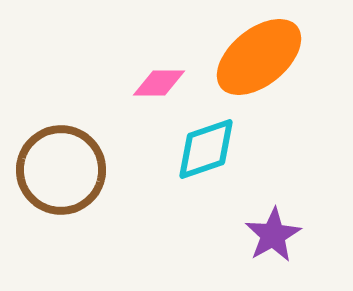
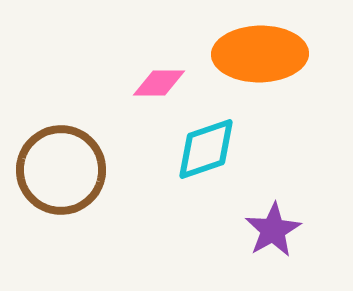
orange ellipse: moved 1 px right, 3 px up; rotated 38 degrees clockwise
purple star: moved 5 px up
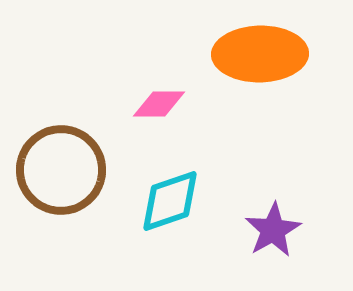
pink diamond: moved 21 px down
cyan diamond: moved 36 px left, 52 px down
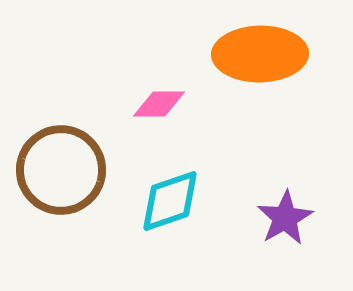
purple star: moved 12 px right, 12 px up
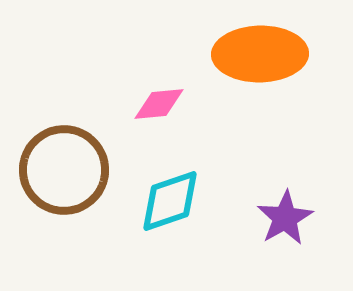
pink diamond: rotated 6 degrees counterclockwise
brown circle: moved 3 px right
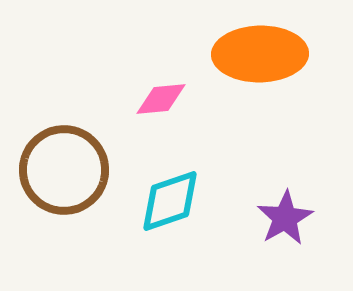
pink diamond: moved 2 px right, 5 px up
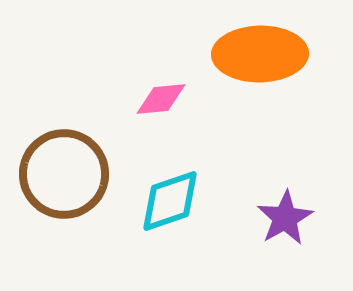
brown circle: moved 4 px down
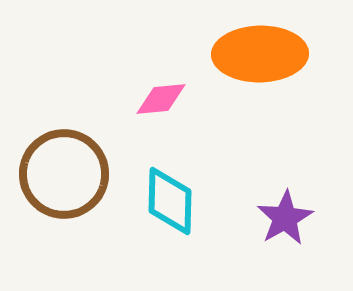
cyan diamond: rotated 70 degrees counterclockwise
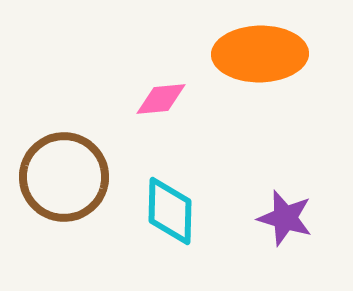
brown circle: moved 3 px down
cyan diamond: moved 10 px down
purple star: rotated 26 degrees counterclockwise
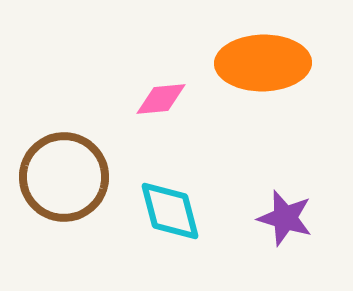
orange ellipse: moved 3 px right, 9 px down
cyan diamond: rotated 16 degrees counterclockwise
